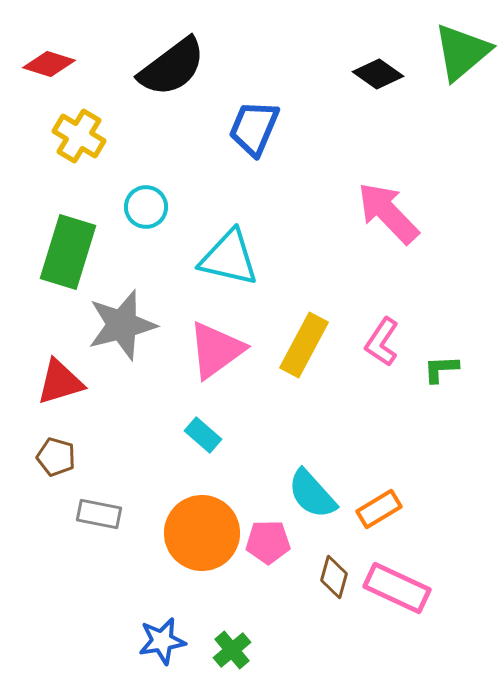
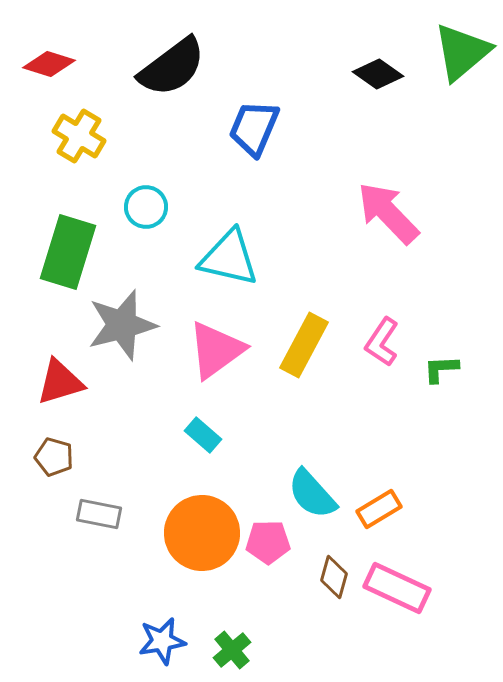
brown pentagon: moved 2 px left
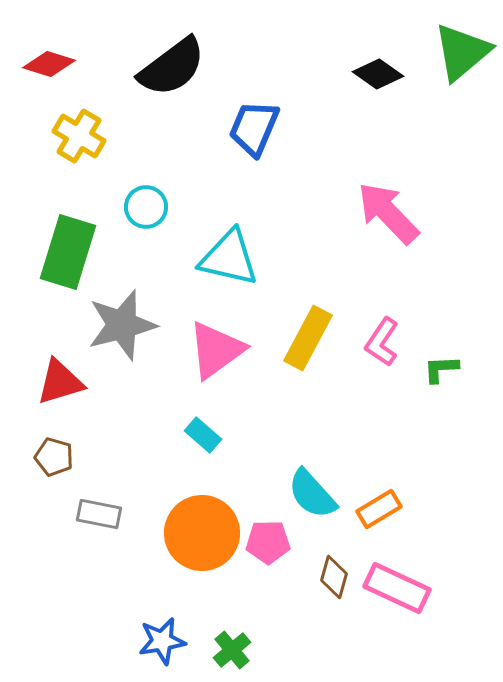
yellow rectangle: moved 4 px right, 7 px up
